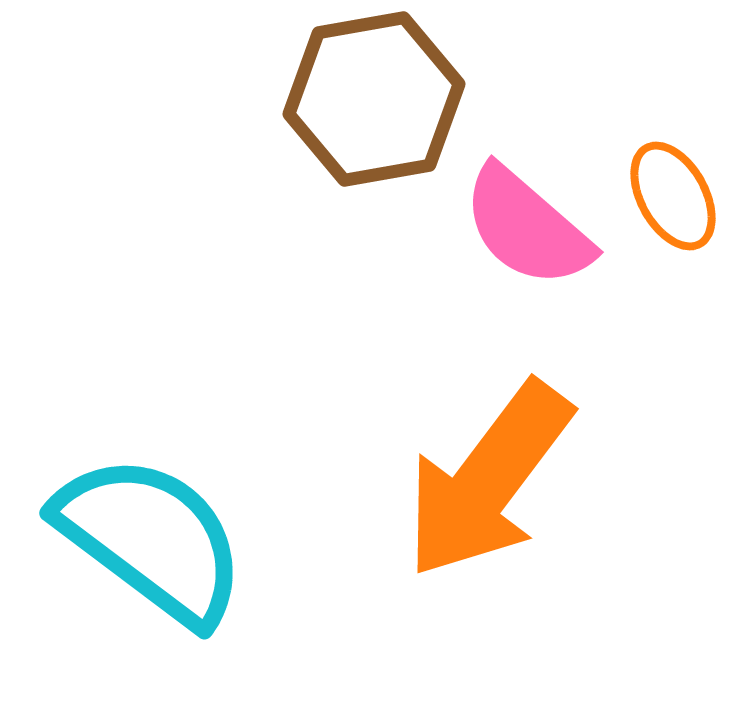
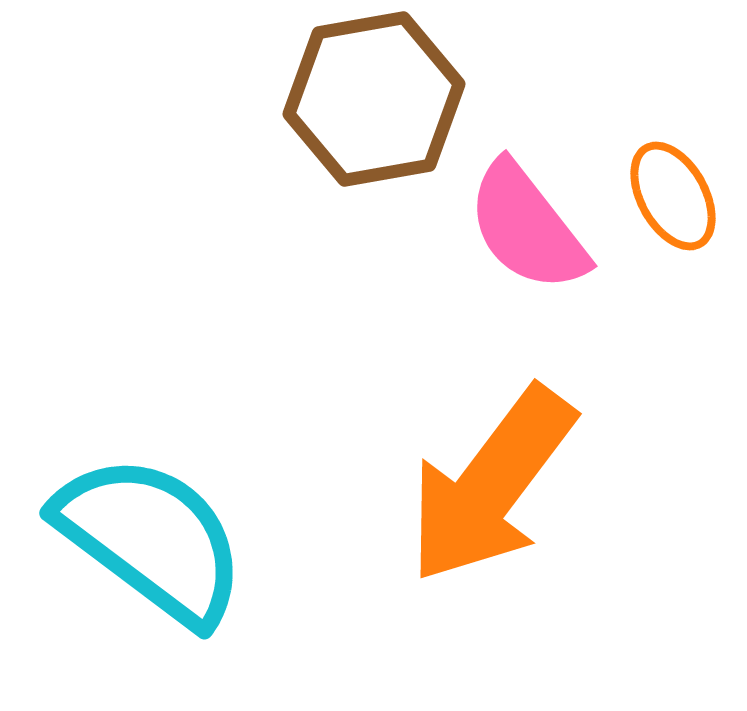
pink semicircle: rotated 11 degrees clockwise
orange arrow: moved 3 px right, 5 px down
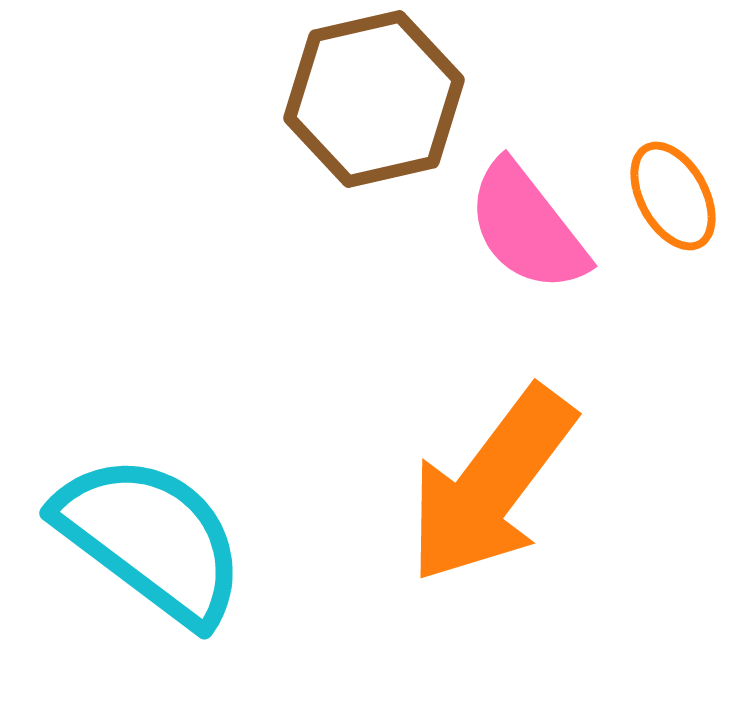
brown hexagon: rotated 3 degrees counterclockwise
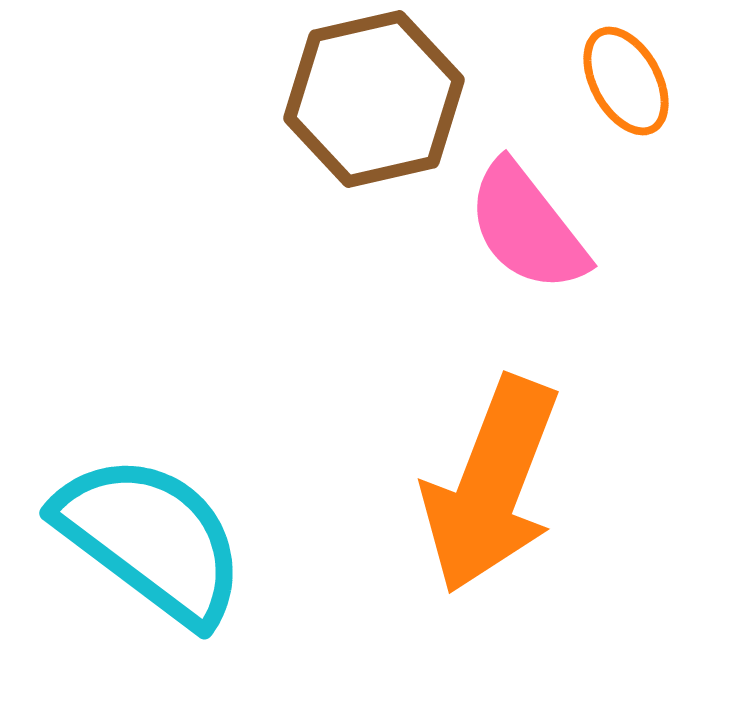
orange ellipse: moved 47 px left, 115 px up
orange arrow: rotated 16 degrees counterclockwise
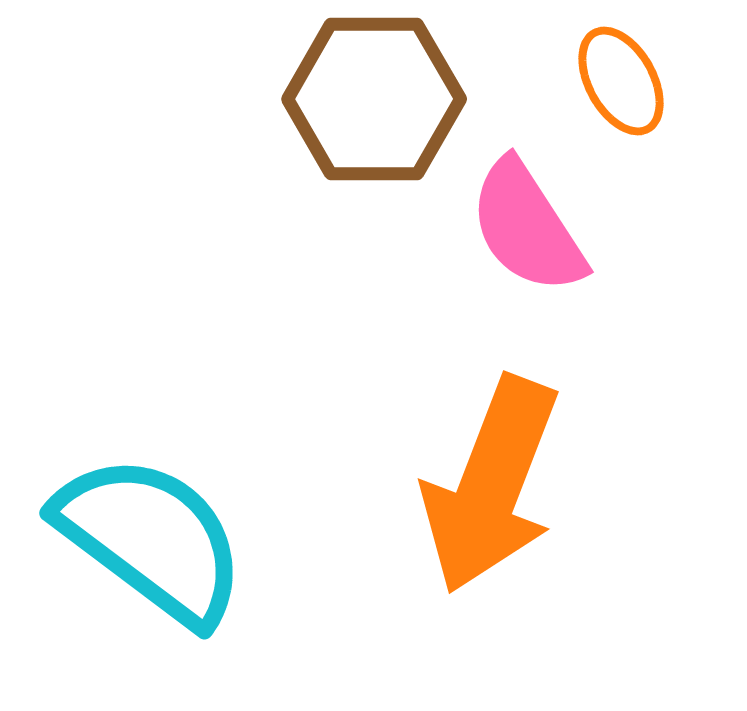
orange ellipse: moved 5 px left
brown hexagon: rotated 13 degrees clockwise
pink semicircle: rotated 5 degrees clockwise
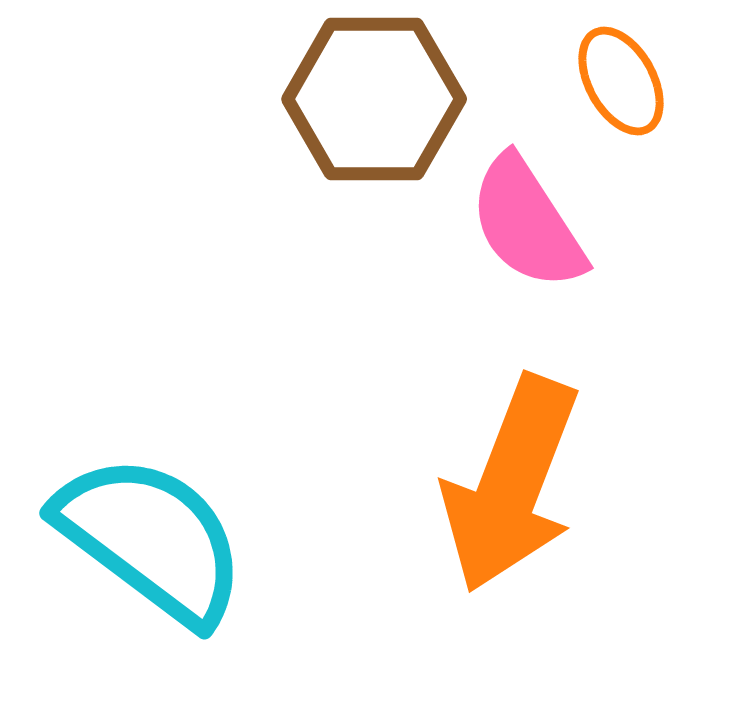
pink semicircle: moved 4 px up
orange arrow: moved 20 px right, 1 px up
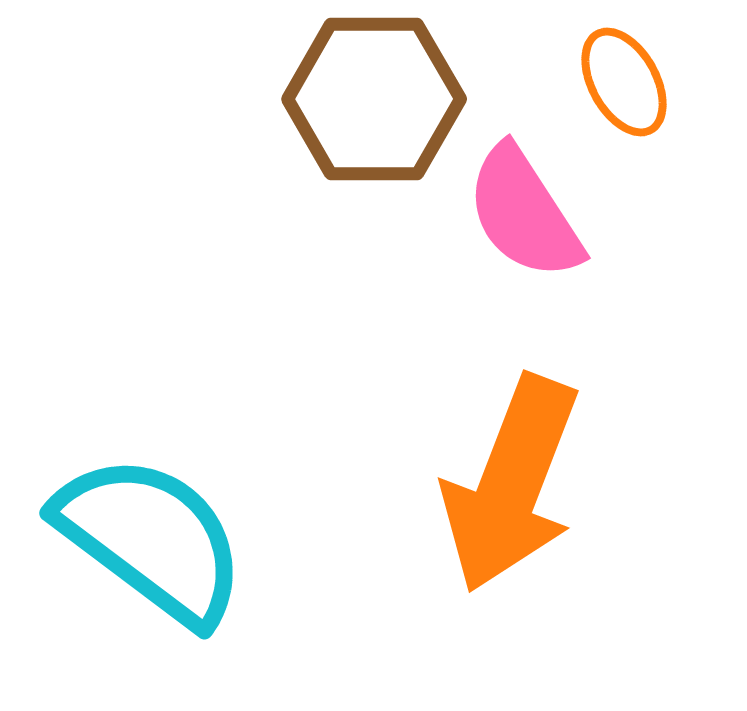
orange ellipse: moved 3 px right, 1 px down
pink semicircle: moved 3 px left, 10 px up
